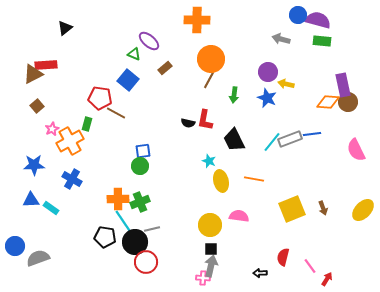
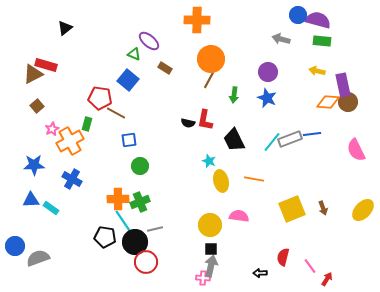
red rectangle at (46, 65): rotated 20 degrees clockwise
brown rectangle at (165, 68): rotated 72 degrees clockwise
yellow arrow at (286, 84): moved 31 px right, 13 px up
blue square at (143, 151): moved 14 px left, 11 px up
gray line at (152, 229): moved 3 px right
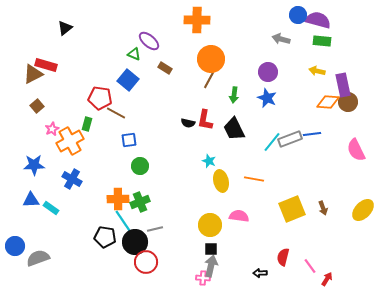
black trapezoid at (234, 140): moved 11 px up
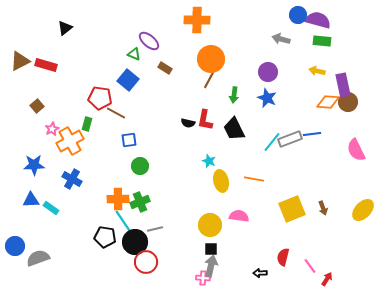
brown triangle at (33, 74): moved 13 px left, 13 px up
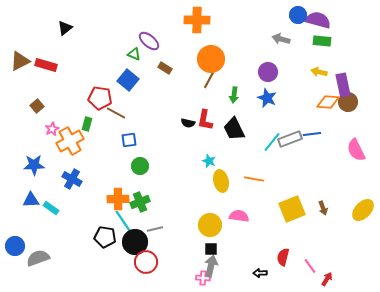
yellow arrow at (317, 71): moved 2 px right, 1 px down
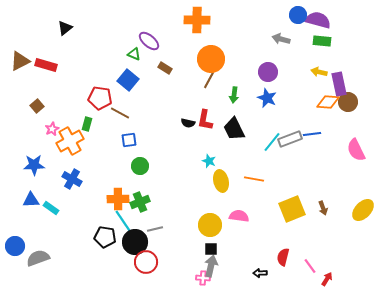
purple rectangle at (343, 85): moved 4 px left, 1 px up
brown line at (116, 113): moved 4 px right
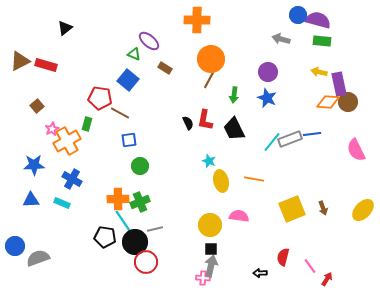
black semicircle at (188, 123): rotated 128 degrees counterclockwise
orange cross at (70, 141): moved 3 px left
cyan rectangle at (51, 208): moved 11 px right, 5 px up; rotated 14 degrees counterclockwise
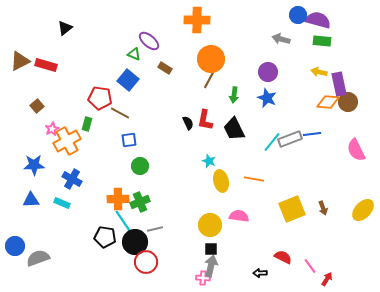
red semicircle at (283, 257): rotated 102 degrees clockwise
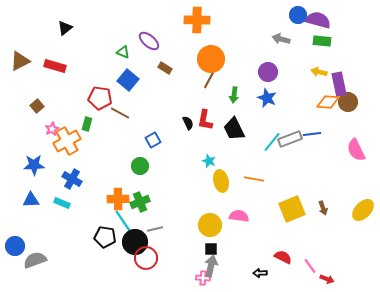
green triangle at (134, 54): moved 11 px left, 2 px up
red rectangle at (46, 65): moved 9 px right, 1 px down
blue square at (129, 140): moved 24 px right; rotated 21 degrees counterclockwise
gray semicircle at (38, 258): moved 3 px left, 2 px down
red circle at (146, 262): moved 4 px up
red arrow at (327, 279): rotated 80 degrees clockwise
